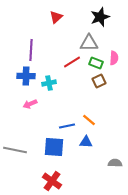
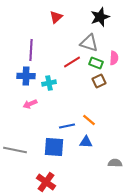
gray triangle: rotated 18 degrees clockwise
red cross: moved 6 px left, 1 px down
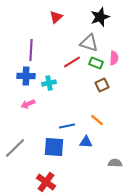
brown square: moved 3 px right, 4 px down
pink arrow: moved 2 px left
orange line: moved 8 px right
gray line: moved 2 px up; rotated 55 degrees counterclockwise
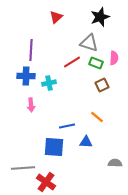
pink arrow: moved 3 px right, 1 px down; rotated 72 degrees counterclockwise
orange line: moved 3 px up
gray line: moved 8 px right, 20 px down; rotated 40 degrees clockwise
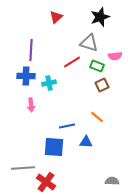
pink semicircle: moved 1 px right, 2 px up; rotated 80 degrees clockwise
green rectangle: moved 1 px right, 3 px down
gray semicircle: moved 3 px left, 18 px down
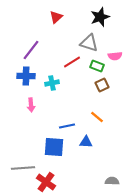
purple line: rotated 35 degrees clockwise
cyan cross: moved 3 px right
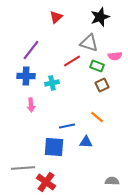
red line: moved 1 px up
